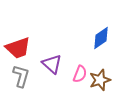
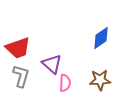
pink semicircle: moved 15 px left, 9 px down; rotated 18 degrees counterclockwise
brown star: rotated 15 degrees clockwise
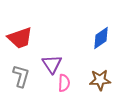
red trapezoid: moved 2 px right, 10 px up
purple triangle: rotated 15 degrees clockwise
pink semicircle: moved 1 px left
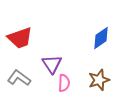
gray L-shape: moved 2 px left, 2 px down; rotated 70 degrees counterclockwise
brown star: moved 1 px left; rotated 15 degrees counterclockwise
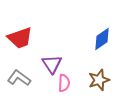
blue diamond: moved 1 px right, 1 px down
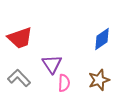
gray L-shape: rotated 10 degrees clockwise
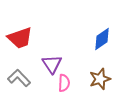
brown star: moved 1 px right, 1 px up
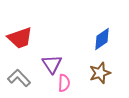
brown star: moved 6 px up
